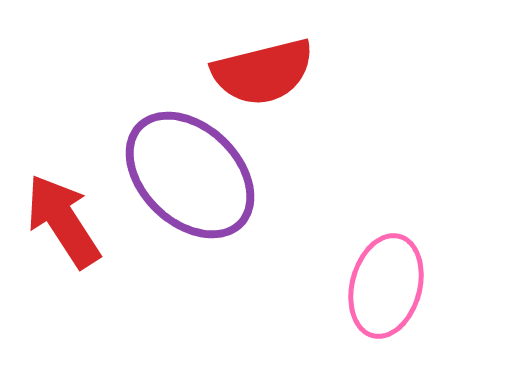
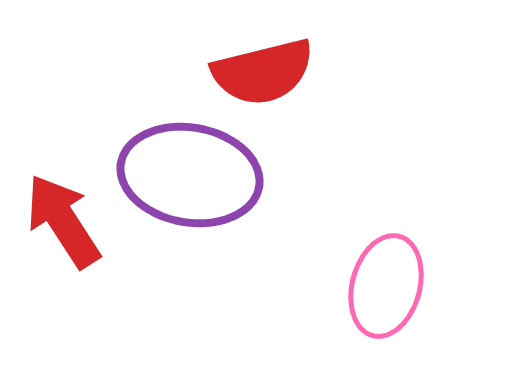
purple ellipse: rotated 34 degrees counterclockwise
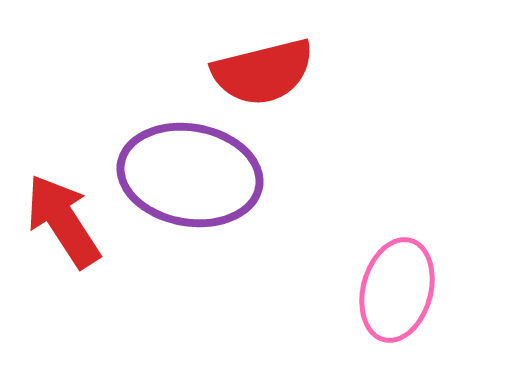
pink ellipse: moved 11 px right, 4 px down
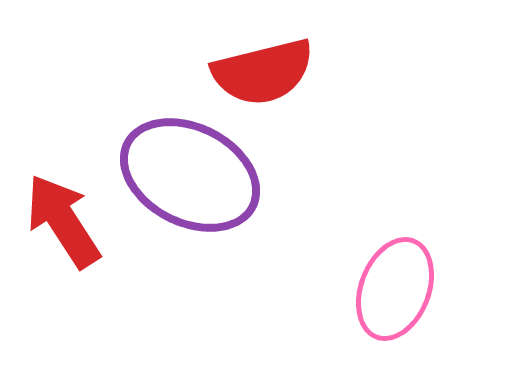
purple ellipse: rotated 17 degrees clockwise
pink ellipse: moved 2 px left, 1 px up; rotated 6 degrees clockwise
